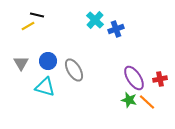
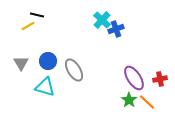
cyan cross: moved 7 px right
green star: rotated 21 degrees clockwise
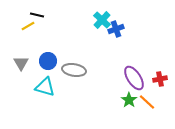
gray ellipse: rotated 50 degrees counterclockwise
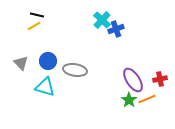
yellow line: moved 6 px right
gray triangle: rotated 14 degrees counterclockwise
gray ellipse: moved 1 px right
purple ellipse: moved 1 px left, 2 px down
orange line: moved 3 px up; rotated 66 degrees counterclockwise
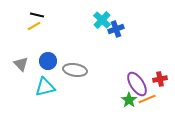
gray triangle: moved 1 px down
purple ellipse: moved 4 px right, 4 px down
cyan triangle: rotated 30 degrees counterclockwise
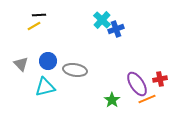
black line: moved 2 px right; rotated 16 degrees counterclockwise
green star: moved 17 px left
